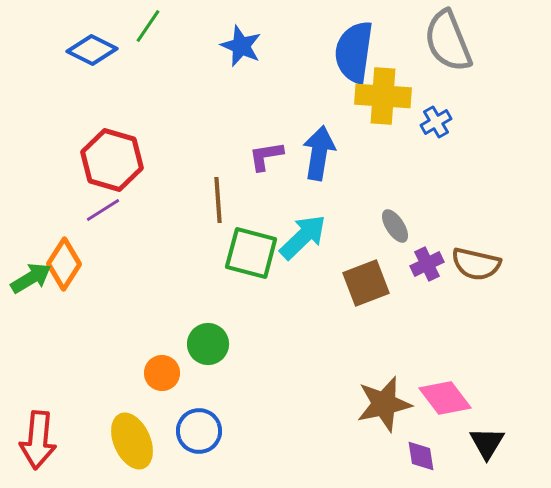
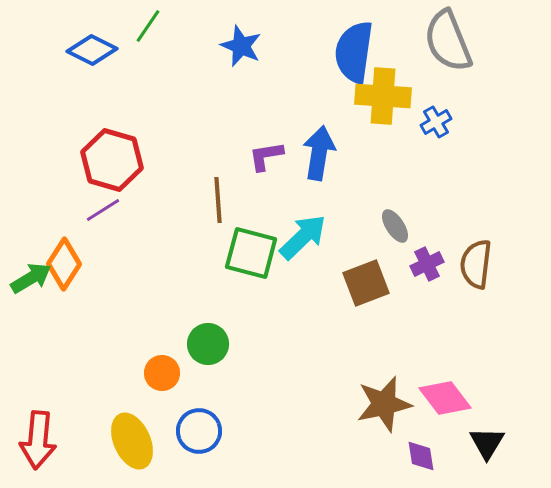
brown semicircle: rotated 84 degrees clockwise
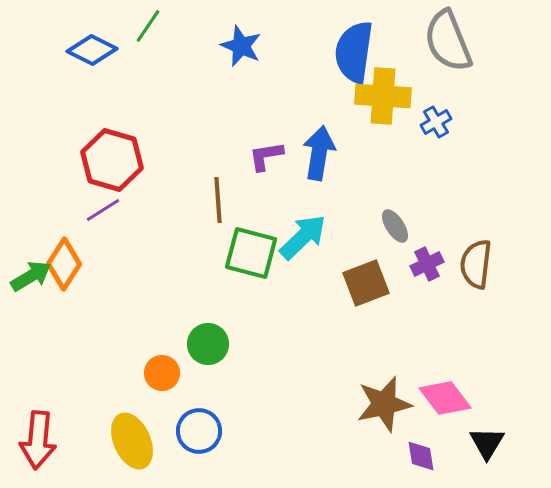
green arrow: moved 2 px up
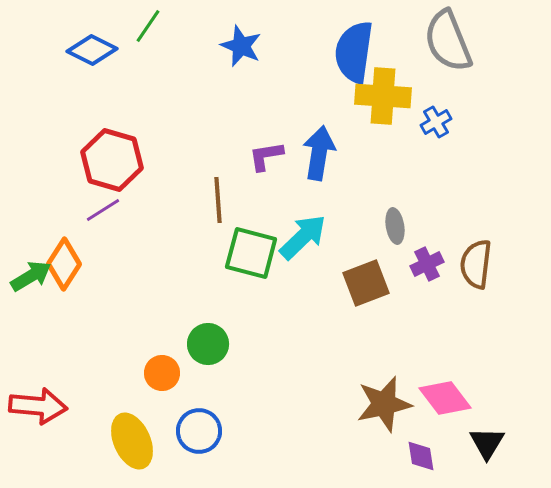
gray ellipse: rotated 24 degrees clockwise
red arrow: moved 34 px up; rotated 90 degrees counterclockwise
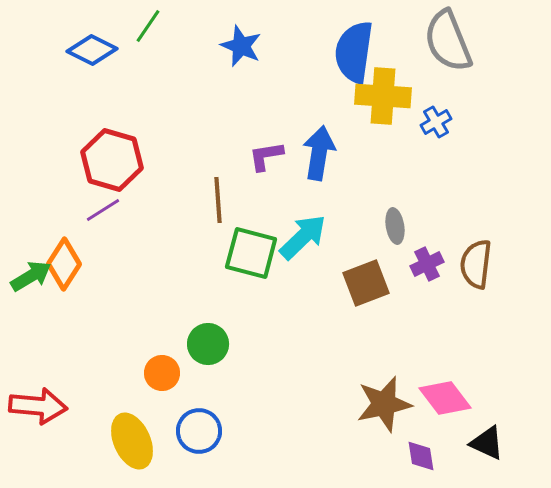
black triangle: rotated 36 degrees counterclockwise
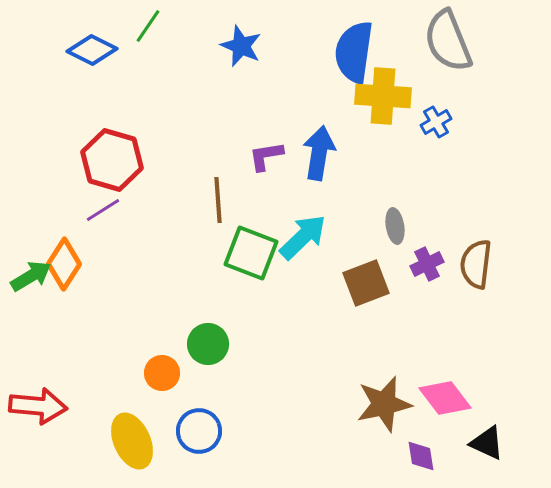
green square: rotated 6 degrees clockwise
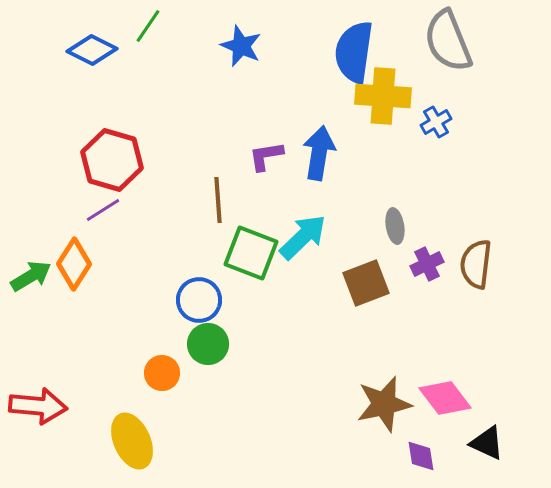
orange diamond: moved 10 px right
blue circle: moved 131 px up
